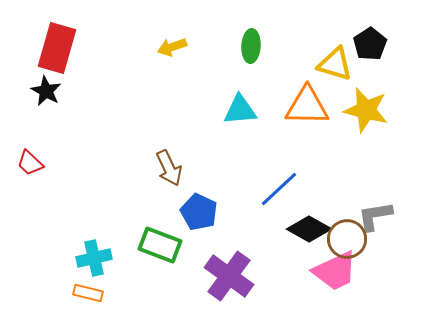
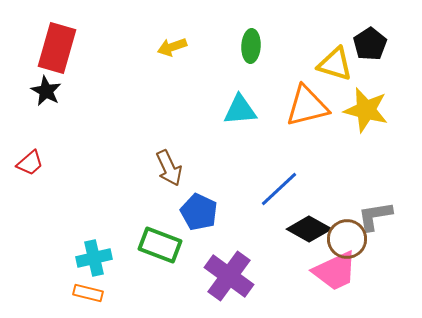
orange triangle: rotated 15 degrees counterclockwise
red trapezoid: rotated 84 degrees counterclockwise
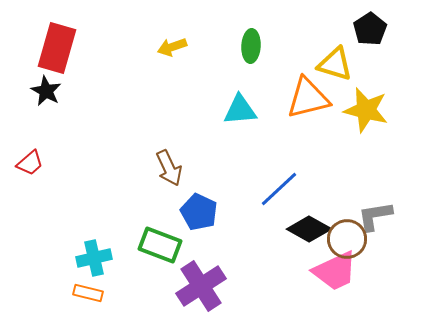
black pentagon: moved 15 px up
orange triangle: moved 1 px right, 8 px up
purple cross: moved 28 px left, 10 px down; rotated 21 degrees clockwise
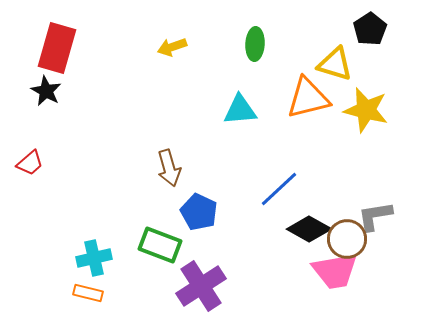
green ellipse: moved 4 px right, 2 px up
brown arrow: rotated 9 degrees clockwise
pink trapezoid: rotated 15 degrees clockwise
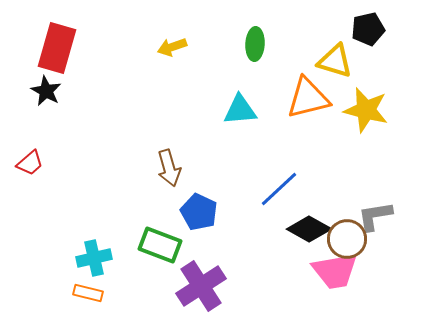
black pentagon: moved 2 px left; rotated 20 degrees clockwise
yellow triangle: moved 3 px up
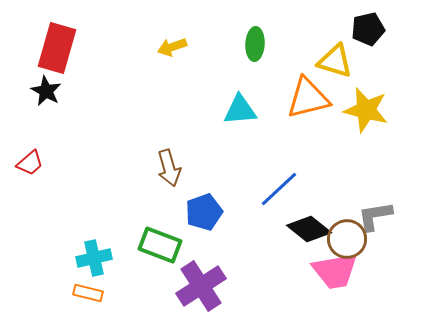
blue pentagon: moved 5 px right; rotated 27 degrees clockwise
black diamond: rotated 9 degrees clockwise
